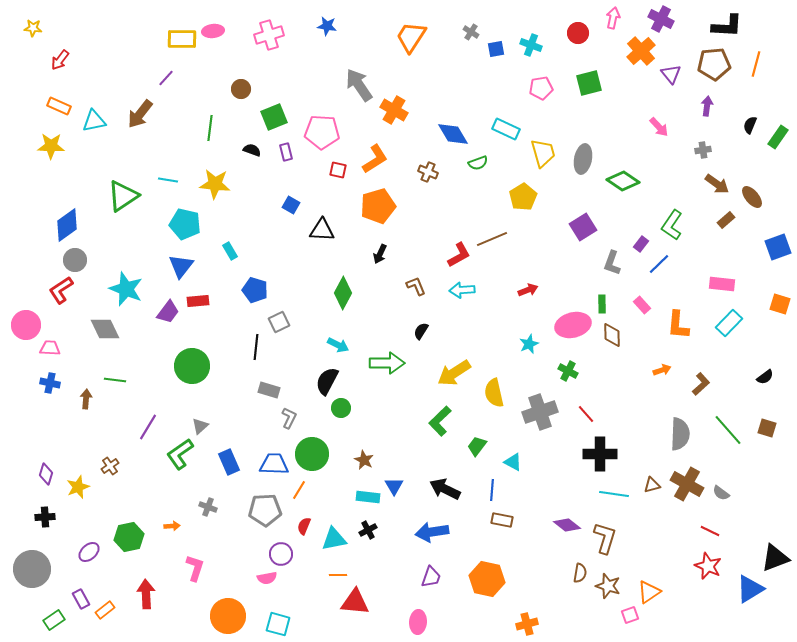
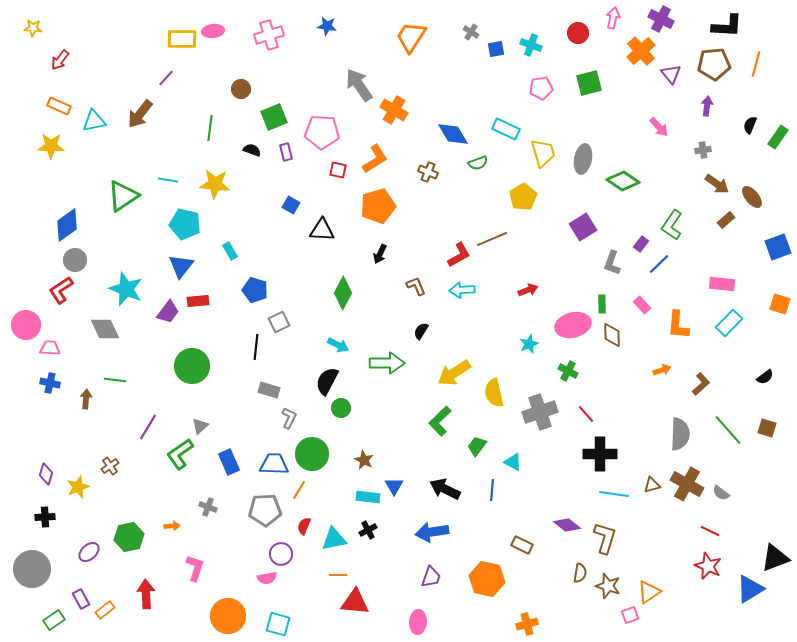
brown rectangle at (502, 520): moved 20 px right, 25 px down; rotated 15 degrees clockwise
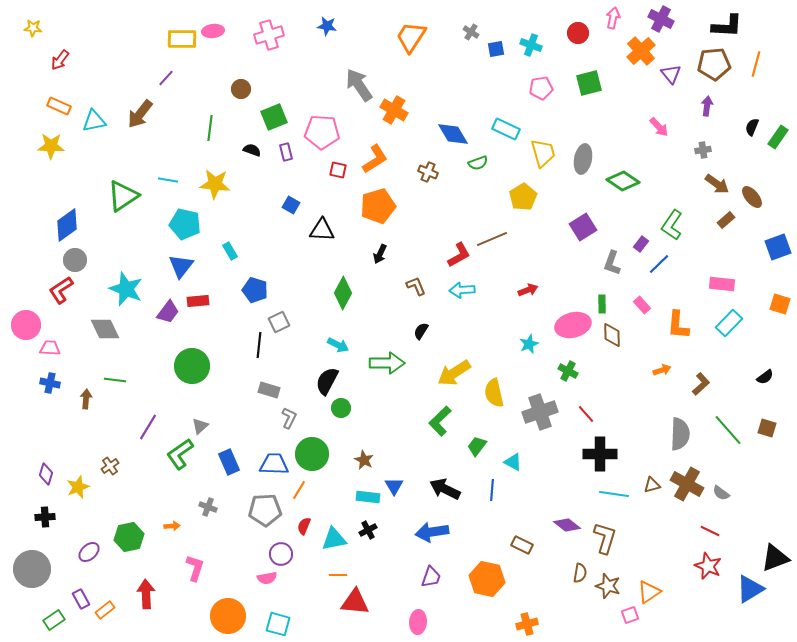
black semicircle at (750, 125): moved 2 px right, 2 px down
black line at (256, 347): moved 3 px right, 2 px up
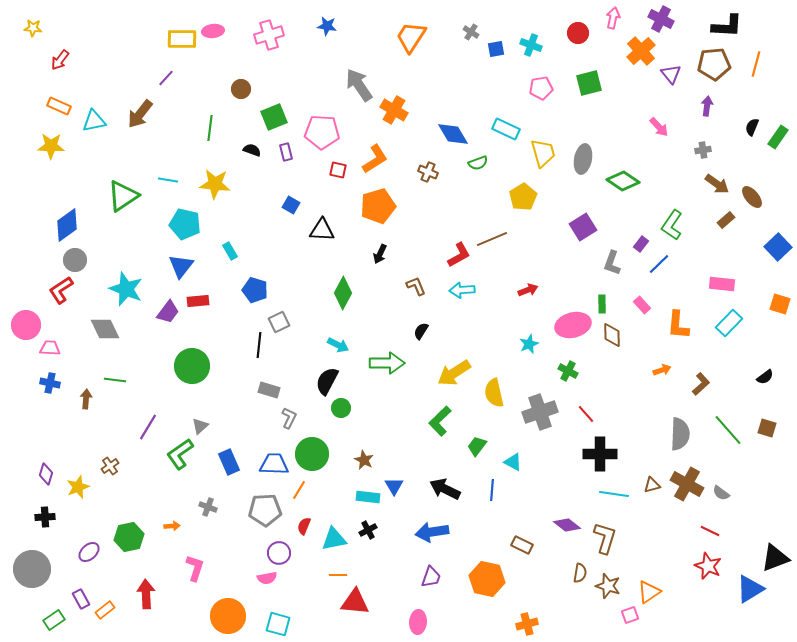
blue square at (778, 247): rotated 24 degrees counterclockwise
purple circle at (281, 554): moved 2 px left, 1 px up
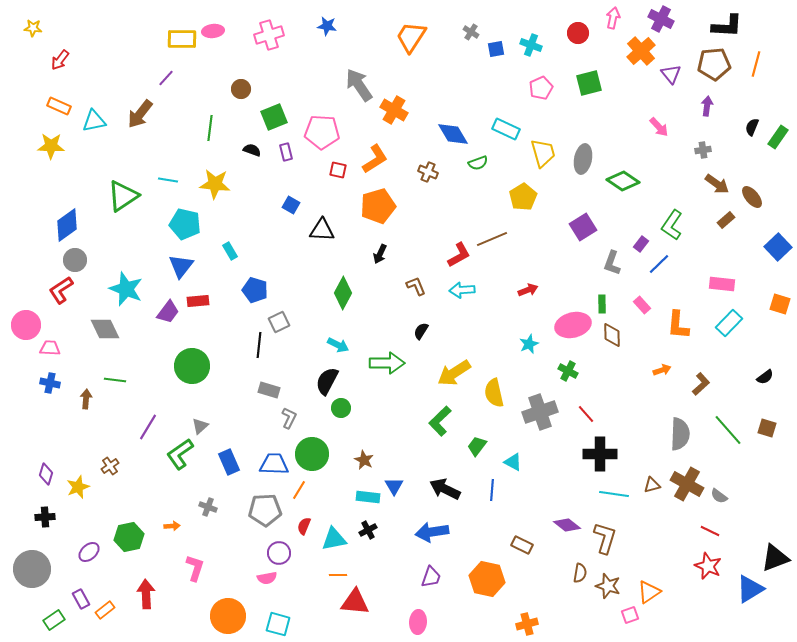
pink pentagon at (541, 88): rotated 15 degrees counterclockwise
gray semicircle at (721, 493): moved 2 px left, 3 px down
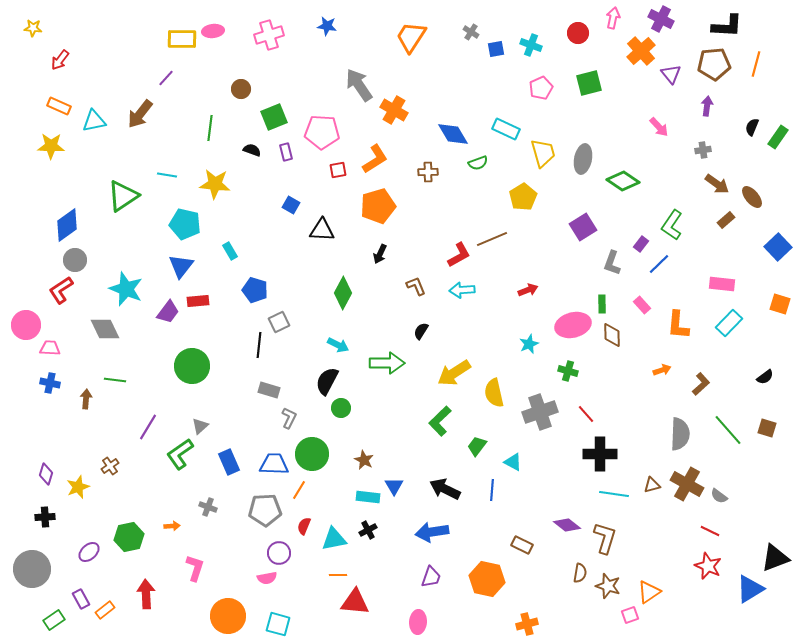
red square at (338, 170): rotated 24 degrees counterclockwise
brown cross at (428, 172): rotated 24 degrees counterclockwise
cyan line at (168, 180): moved 1 px left, 5 px up
green cross at (568, 371): rotated 12 degrees counterclockwise
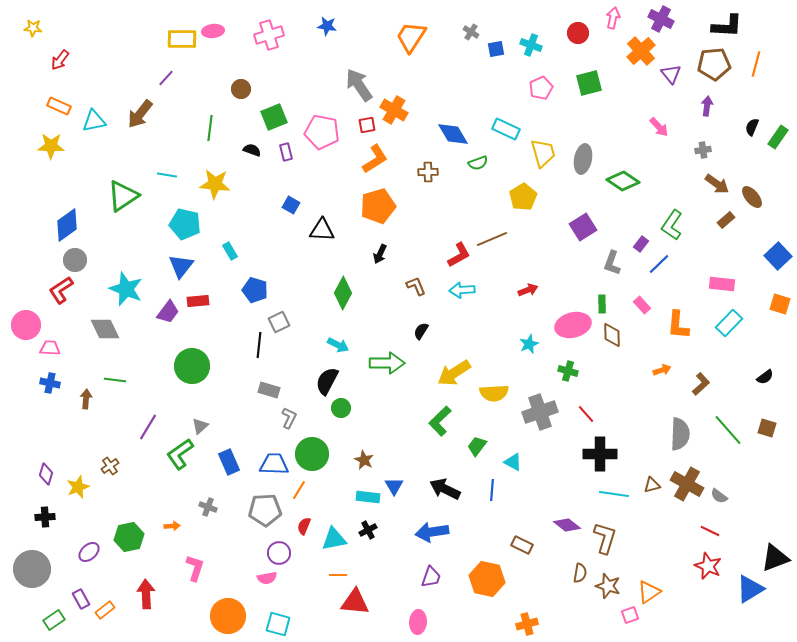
pink pentagon at (322, 132): rotated 8 degrees clockwise
red square at (338, 170): moved 29 px right, 45 px up
blue square at (778, 247): moved 9 px down
yellow semicircle at (494, 393): rotated 80 degrees counterclockwise
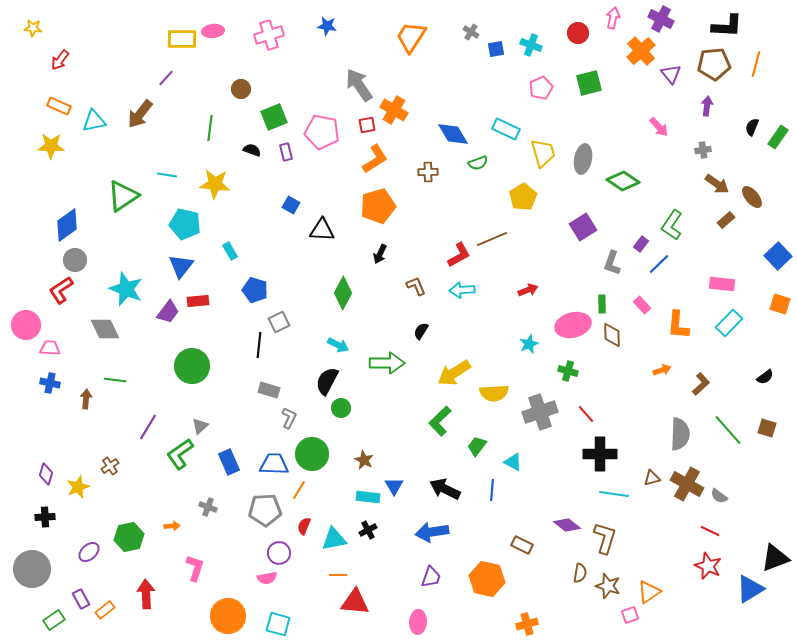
brown triangle at (652, 485): moved 7 px up
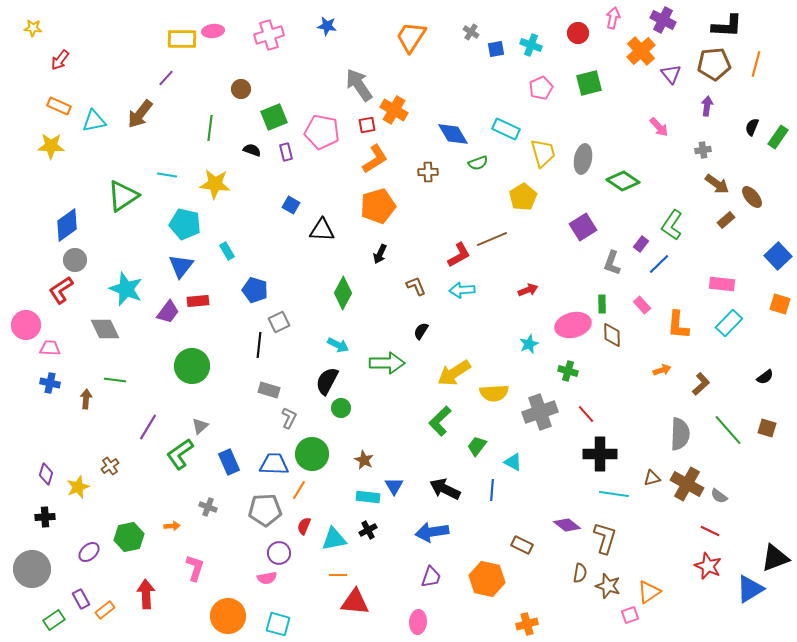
purple cross at (661, 19): moved 2 px right, 1 px down
cyan rectangle at (230, 251): moved 3 px left
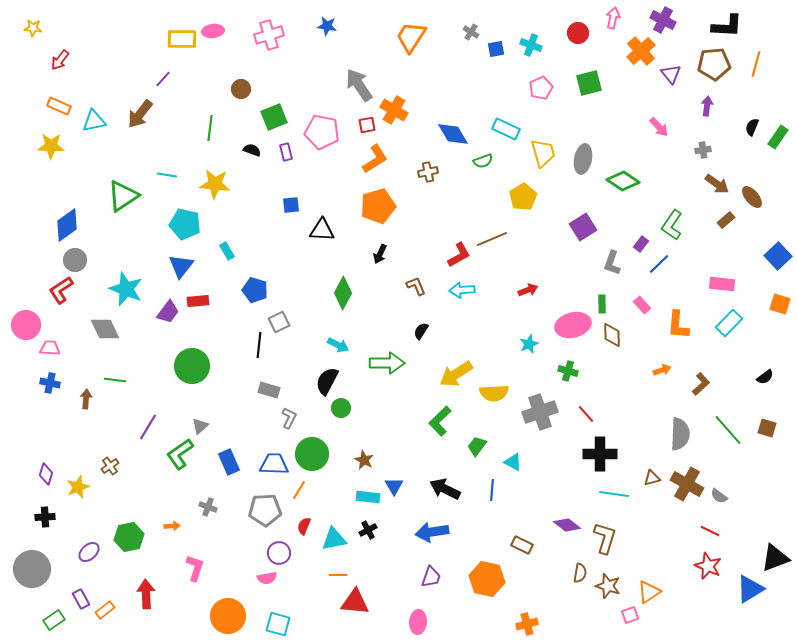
purple line at (166, 78): moved 3 px left, 1 px down
green semicircle at (478, 163): moved 5 px right, 2 px up
brown cross at (428, 172): rotated 12 degrees counterclockwise
blue square at (291, 205): rotated 36 degrees counterclockwise
yellow arrow at (454, 373): moved 2 px right, 1 px down
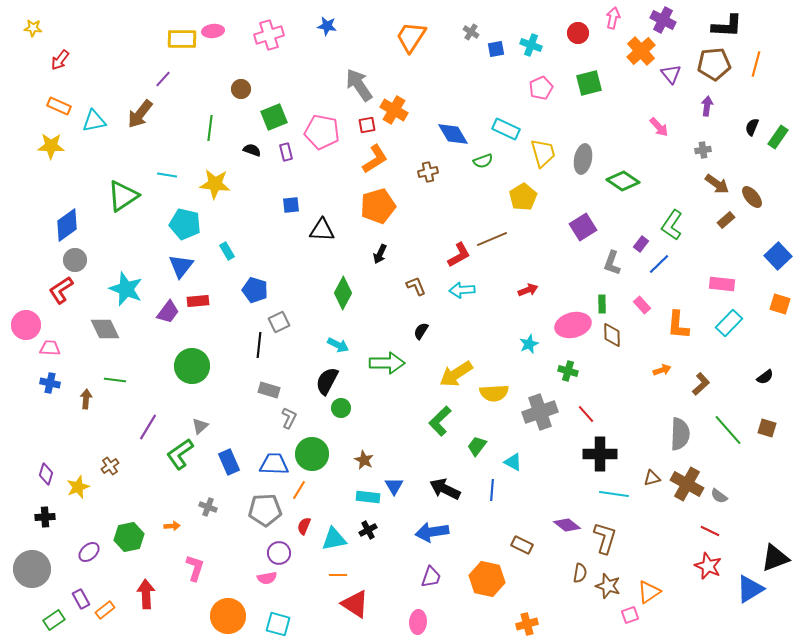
red triangle at (355, 602): moved 2 px down; rotated 28 degrees clockwise
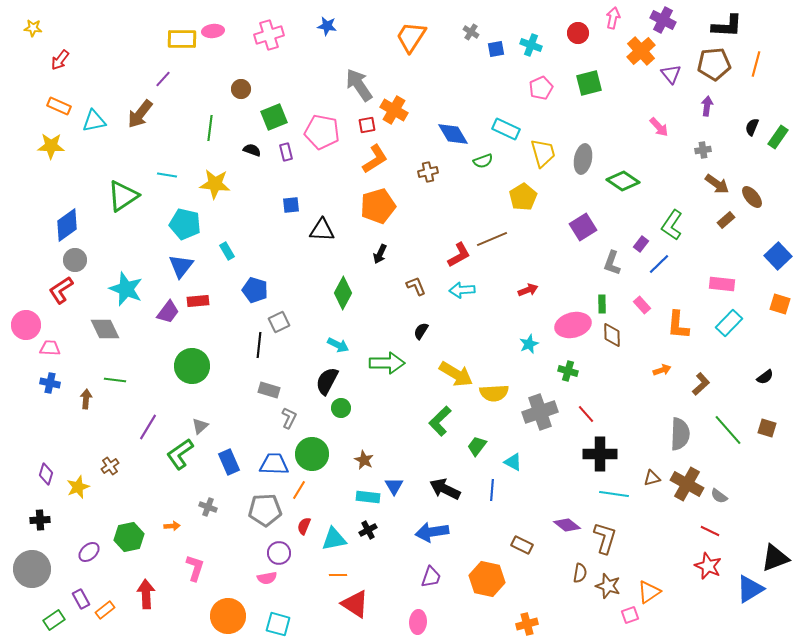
yellow arrow at (456, 374): rotated 116 degrees counterclockwise
black cross at (45, 517): moved 5 px left, 3 px down
